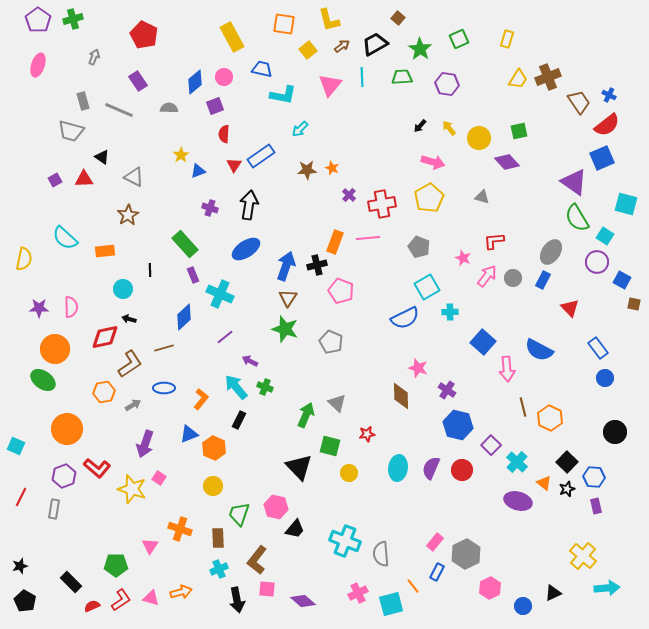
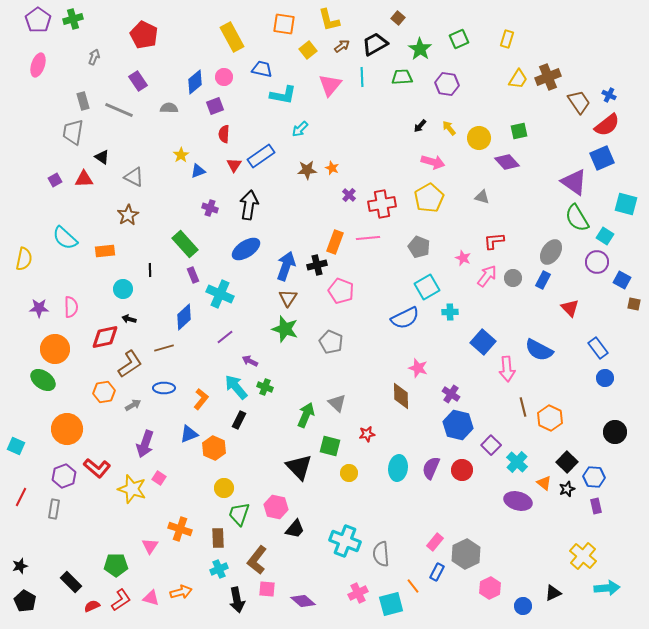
gray trapezoid at (71, 131): moved 2 px right, 1 px down; rotated 84 degrees clockwise
purple cross at (447, 390): moved 4 px right, 4 px down
yellow circle at (213, 486): moved 11 px right, 2 px down
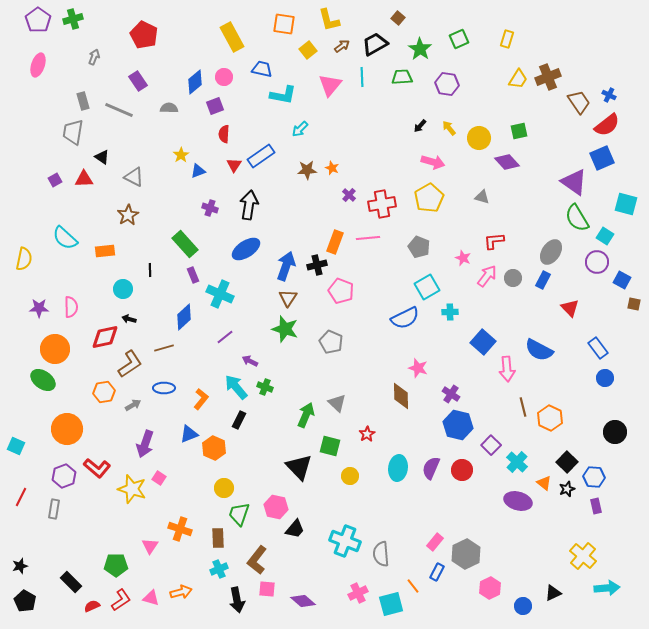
red star at (367, 434): rotated 21 degrees counterclockwise
yellow circle at (349, 473): moved 1 px right, 3 px down
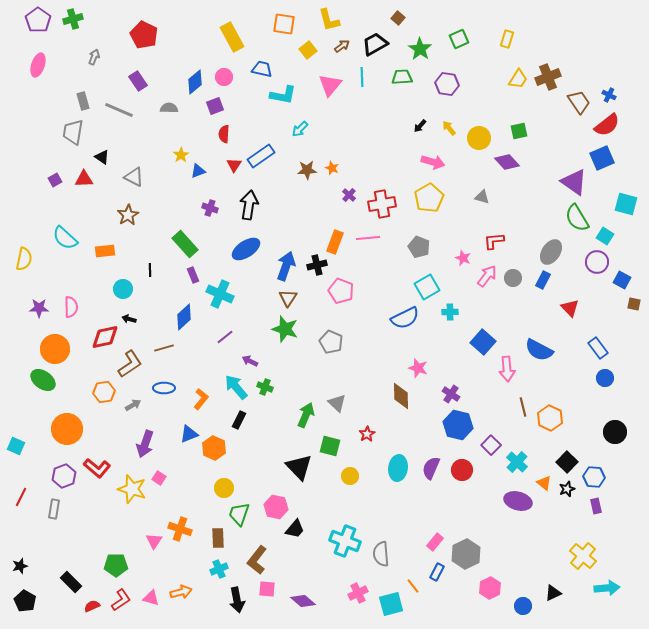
pink triangle at (150, 546): moved 4 px right, 5 px up
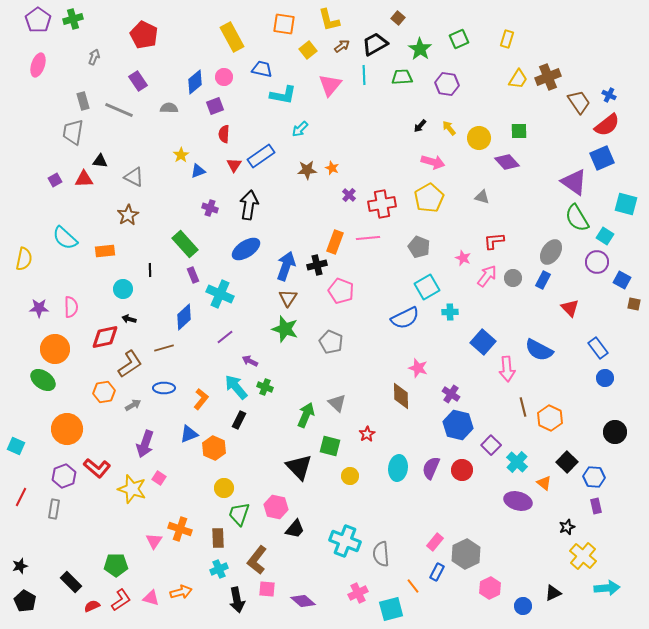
cyan line at (362, 77): moved 2 px right, 2 px up
green square at (519, 131): rotated 12 degrees clockwise
black triangle at (102, 157): moved 2 px left, 4 px down; rotated 28 degrees counterclockwise
black star at (567, 489): moved 38 px down
cyan square at (391, 604): moved 5 px down
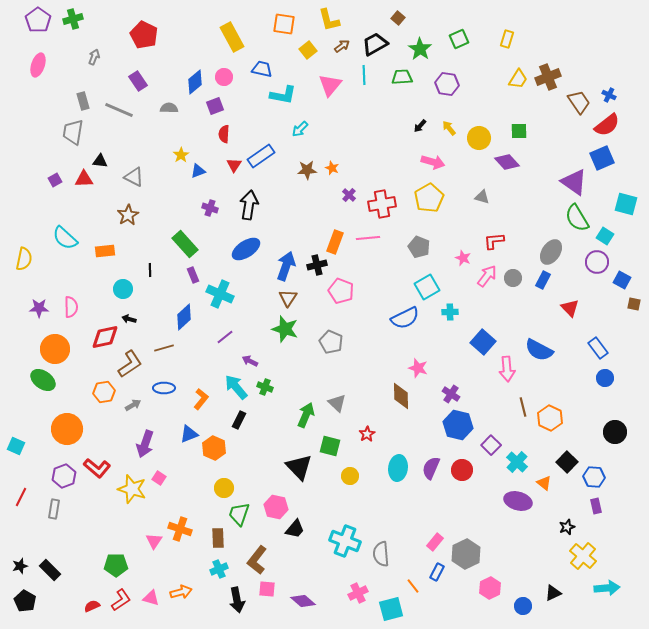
black rectangle at (71, 582): moved 21 px left, 12 px up
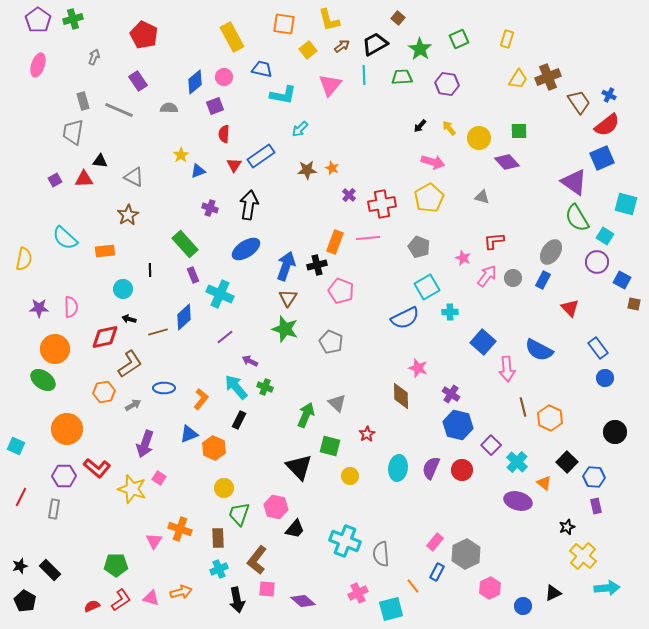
brown line at (164, 348): moved 6 px left, 16 px up
purple hexagon at (64, 476): rotated 20 degrees clockwise
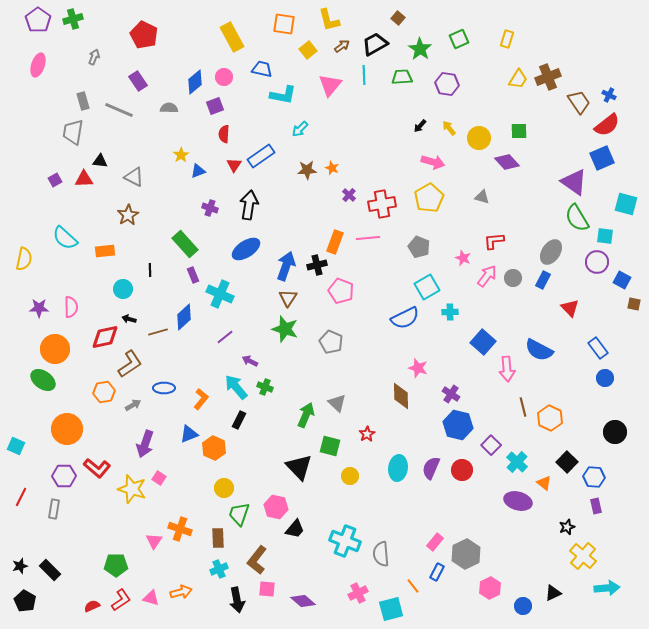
cyan square at (605, 236): rotated 24 degrees counterclockwise
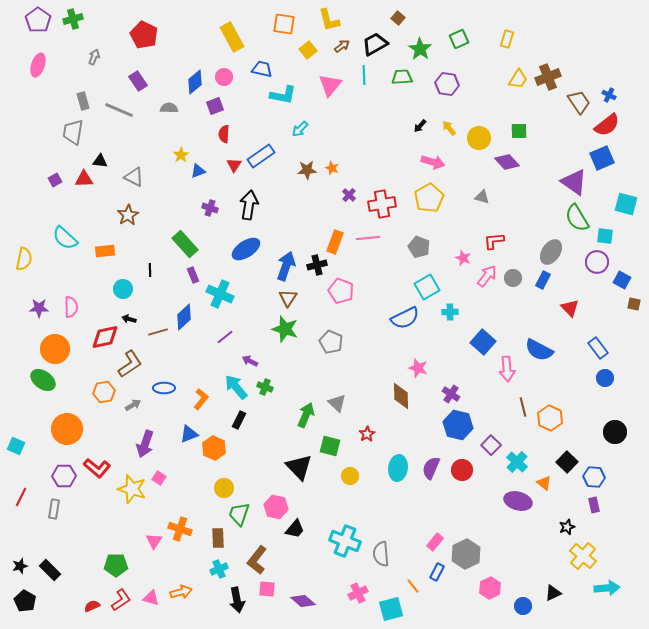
purple rectangle at (596, 506): moved 2 px left, 1 px up
